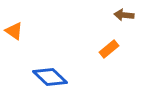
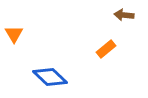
orange triangle: moved 3 px down; rotated 24 degrees clockwise
orange rectangle: moved 3 px left
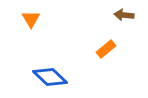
orange triangle: moved 17 px right, 15 px up
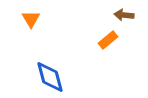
orange rectangle: moved 2 px right, 9 px up
blue diamond: rotated 32 degrees clockwise
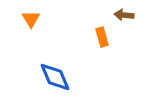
orange rectangle: moved 6 px left, 3 px up; rotated 66 degrees counterclockwise
blue diamond: moved 5 px right; rotated 8 degrees counterclockwise
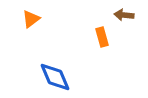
orange triangle: rotated 24 degrees clockwise
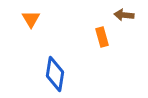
orange triangle: rotated 24 degrees counterclockwise
blue diamond: moved 3 px up; rotated 32 degrees clockwise
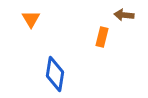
orange rectangle: rotated 30 degrees clockwise
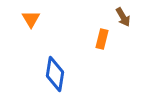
brown arrow: moved 1 px left, 2 px down; rotated 126 degrees counterclockwise
orange rectangle: moved 2 px down
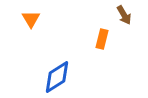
brown arrow: moved 1 px right, 2 px up
blue diamond: moved 2 px right, 3 px down; rotated 48 degrees clockwise
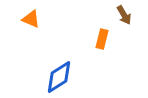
orange triangle: rotated 36 degrees counterclockwise
blue diamond: moved 2 px right
